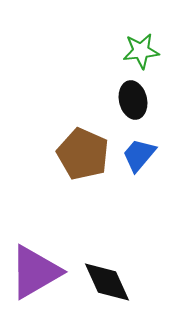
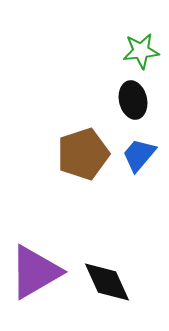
brown pentagon: rotated 30 degrees clockwise
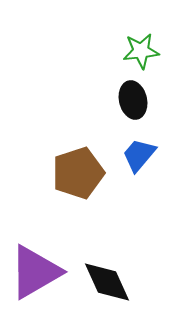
brown pentagon: moved 5 px left, 19 px down
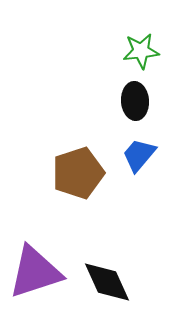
black ellipse: moved 2 px right, 1 px down; rotated 9 degrees clockwise
purple triangle: rotated 12 degrees clockwise
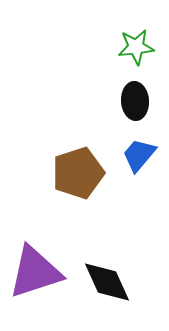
green star: moved 5 px left, 4 px up
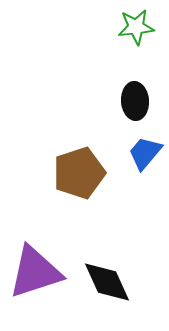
green star: moved 20 px up
blue trapezoid: moved 6 px right, 2 px up
brown pentagon: moved 1 px right
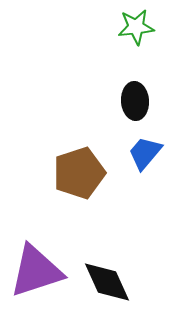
purple triangle: moved 1 px right, 1 px up
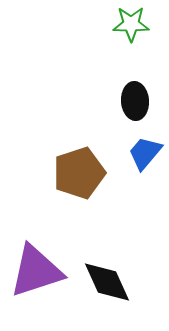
green star: moved 5 px left, 3 px up; rotated 6 degrees clockwise
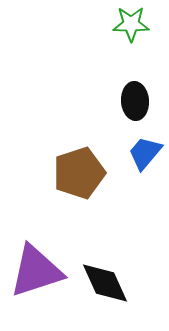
black diamond: moved 2 px left, 1 px down
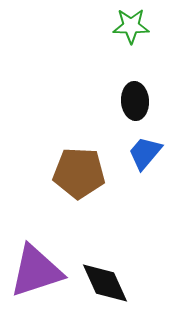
green star: moved 2 px down
brown pentagon: rotated 21 degrees clockwise
